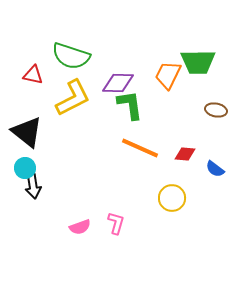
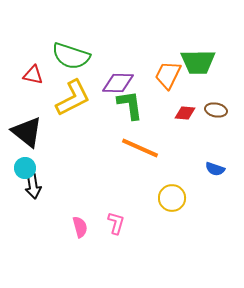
red diamond: moved 41 px up
blue semicircle: rotated 18 degrees counterclockwise
pink semicircle: rotated 85 degrees counterclockwise
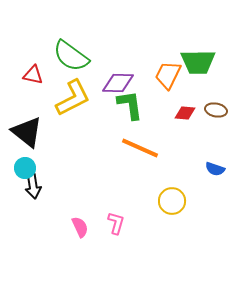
green semicircle: rotated 18 degrees clockwise
yellow circle: moved 3 px down
pink semicircle: rotated 10 degrees counterclockwise
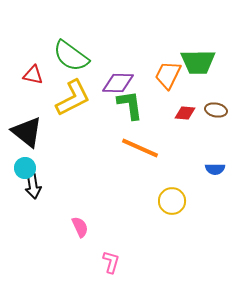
blue semicircle: rotated 18 degrees counterclockwise
pink L-shape: moved 5 px left, 39 px down
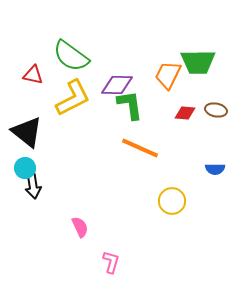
purple diamond: moved 1 px left, 2 px down
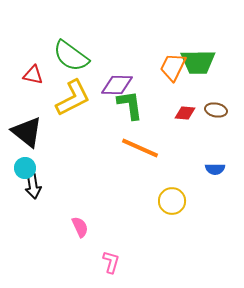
orange trapezoid: moved 5 px right, 8 px up
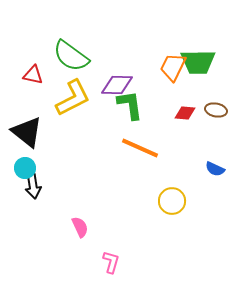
blue semicircle: rotated 24 degrees clockwise
